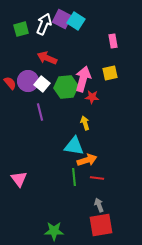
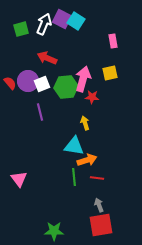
white square: rotated 28 degrees clockwise
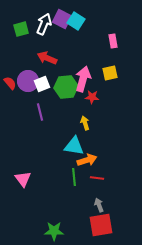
pink triangle: moved 4 px right
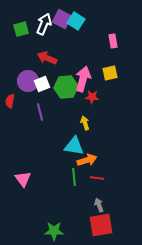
red semicircle: moved 18 px down; rotated 128 degrees counterclockwise
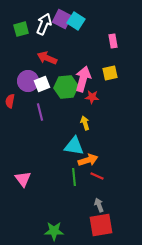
orange arrow: moved 1 px right
red line: moved 2 px up; rotated 16 degrees clockwise
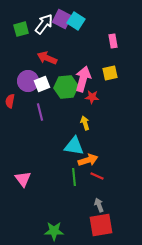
white arrow: rotated 15 degrees clockwise
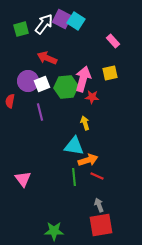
pink rectangle: rotated 32 degrees counterclockwise
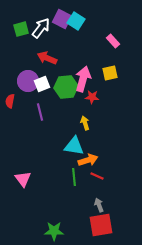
white arrow: moved 3 px left, 4 px down
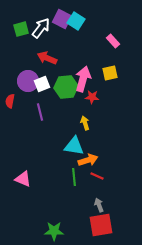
pink triangle: rotated 30 degrees counterclockwise
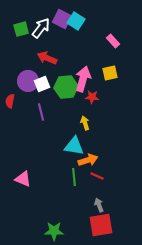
purple line: moved 1 px right
